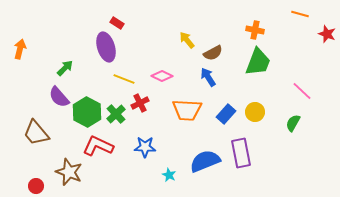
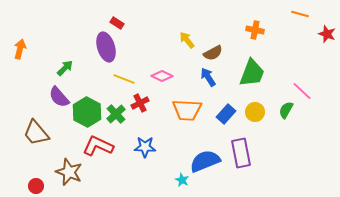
green trapezoid: moved 6 px left, 11 px down
green semicircle: moved 7 px left, 13 px up
cyan star: moved 13 px right, 5 px down
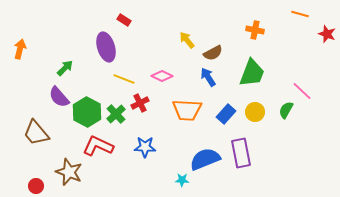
red rectangle: moved 7 px right, 3 px up
blue semicircle: moved 2 px up
cyan star: rotated 24 degrees counterclockwise
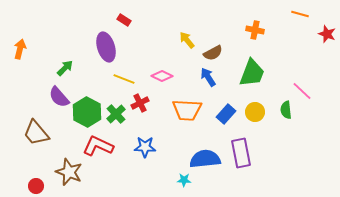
green semicircle: rotated 36 degrees counterclockwise
blue semicircle: rotated 16 degrees clockwise
cyan star: moved 2 px right
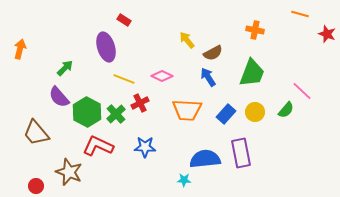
green semicircle: rotated 132 degrees counterclockwise
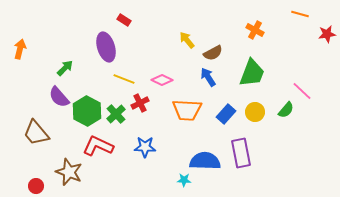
orange cross: rotated 18 degrees clockwise
red star: rotated 30 degrees counterclockwise
pink diamond: moved 4 px down
green hexagon: moved 1 px up
blue semicircle: moved 2 px down; rotated 8 degrees clockwise
